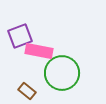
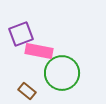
purple square: moved 1 px right, 2 px up
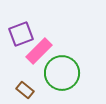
pink rectangle: rotated 56 degrees counterclockwise
brown rectangle: moved 2 px left, 1 px up
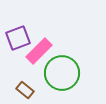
purple square: moved 3 px left, 4 px down
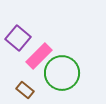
purple square: rotated 30 degrees counterclockwise
pink rectangle: moved 5 px down
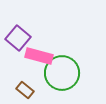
pink rectangle: rotated 60 degrees clockwise
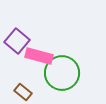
purple square: moved 1 px left, 3 px down
brown rectangle: moved 2 px left, 2 px down
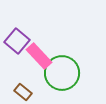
pink rectangle: rotated 32 degrees clockwise
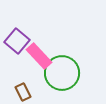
brown rectangle: rotated 24 degrees clockwise
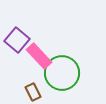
purple square: moved 1 px up
brown rectangle: moved 10 px right
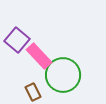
green circle: moved 1 px right, 2 px down
